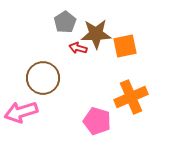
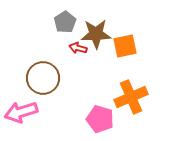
pink pentagon: moved 3 px right, 2 px up
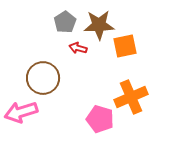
brown star: moved 3 px right, 9 px up
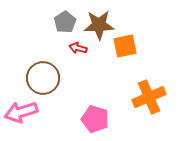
orange cross: moved 18 px right
pink pentagon: moved 5 px left
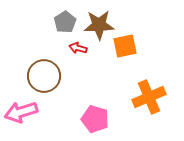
brown circle: moved 1 px right, 2 px up
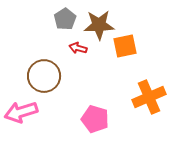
gray pentagon: moved 3 px up
